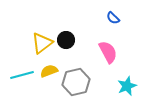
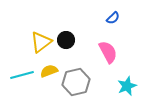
blue semicircle: rotated 88 degrees counterclockwise
yellow triangle: moved 1 px left, 1 px up
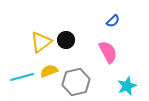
blue semicircle: moved 3 px down
cyan line: moved 2 px down
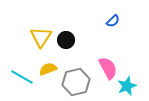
yellow triangle: moved 5 px up; rotated 20 degrees counterclockwise
pink semicircle: moved 16 px down
yellow semicircle: moved 1 px left, 2 px up
cyan line: rotated 45 degrees clockwise
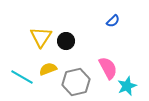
black circle: moved 1 px down
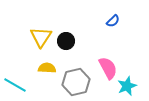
yellow semicircle: moved 1 px left, 1 px up; rotated 24 degrees clockwise
cyan line: moved 7 px left, 8 px down
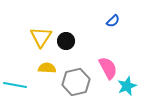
cyan line: rotated 20 degrees counterclockwise
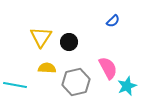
black circle: moved 3 px right, 1 px down
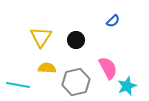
black circle: moved 7 px right, 2 px up
cyan line: moved 3 px right
